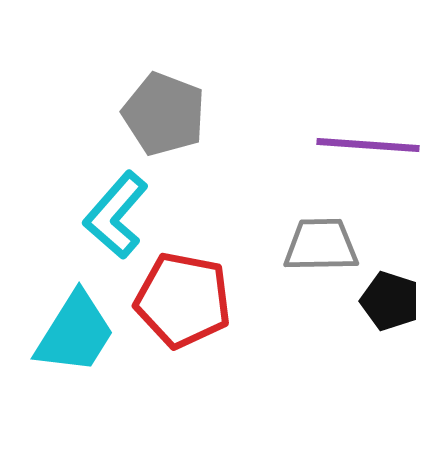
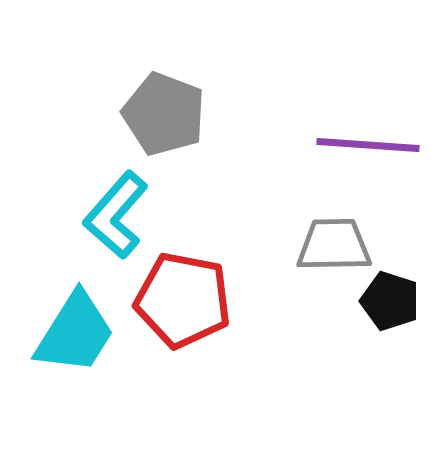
gray trapezoid: moved 13 px right
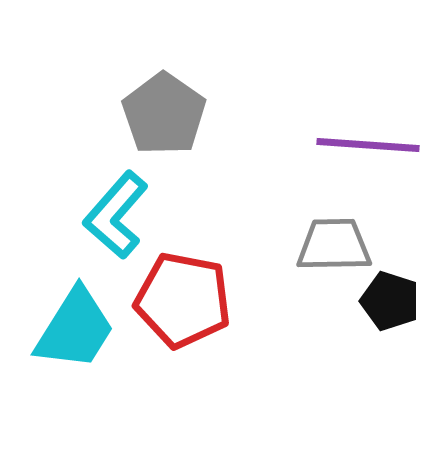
gray pentagon: rotated 14 degrees clockwise
cyan trapezoid: moved 4 px up
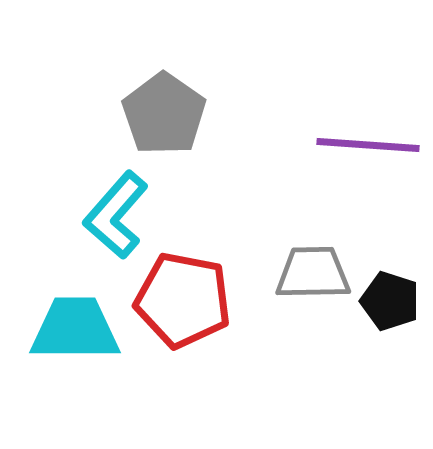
gray trapezoid: moved 21 px left, 28 px down
cyan trapezoid: rotated 122 degrees counterclockwise
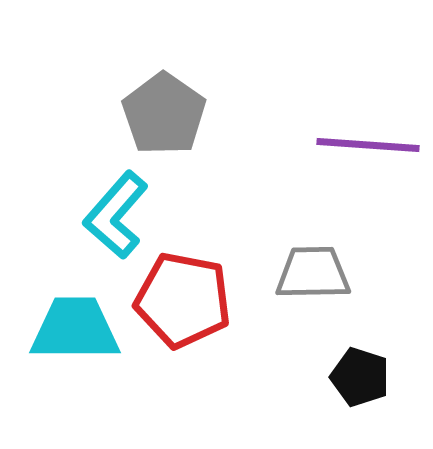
black pentagon: moved 30 px left, 76 px down
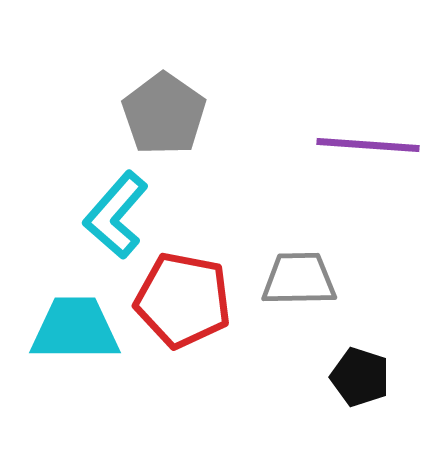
gray trapezoid: moved 14 px left, 6 px down
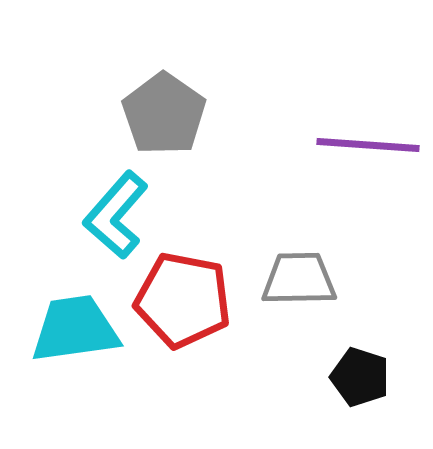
cyan trapezoid: rotated 8 degrees counterclockwise
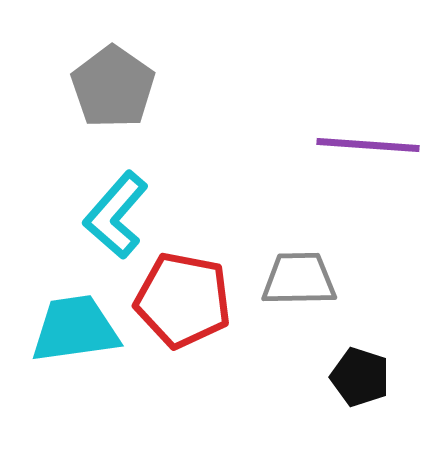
gray pentagon: moved 51 px left, 27 px up
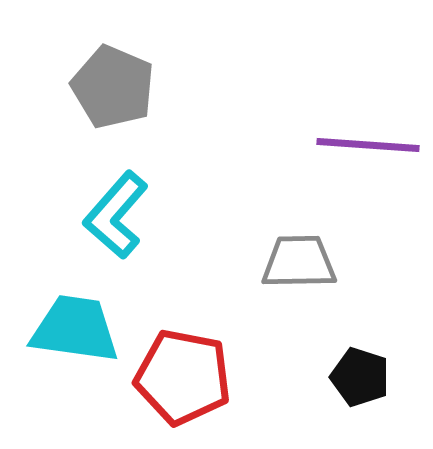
gray pentagon: rotated 12 degrees counterclockwise
gray trapezoid: moved 17 px up
red pentagon: moved 77 px down
cyan trapezoid: rotated 16 degrees clockwise
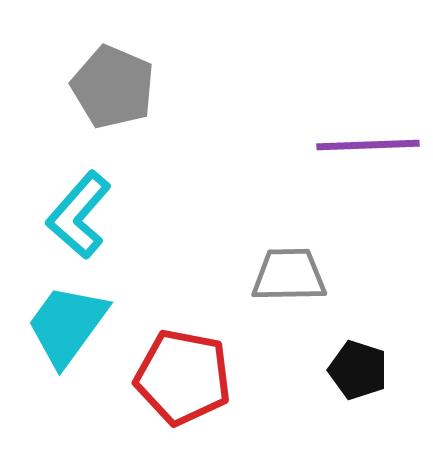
purple line: rotated 6 degrees counterclockwise
cyan L-shape: moved 37 px left
gray trapezoid: moved 10 px left, 13 px down
cyan trapezoid: moved 8 px left, 4 px up; rotated 62 degrees counterclockwise
black pentagon: moved 2 px left, 7 px up
